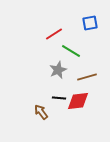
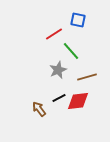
blue square: moved 12 px left, 3 px up; rotated 21 degrees clockwise
green line: rotated 18 degrees clockwise
black line: rotated 32 degrees counterclockwise
brown arrow: moved 2 px left, 3 px up
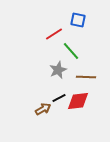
brown line: moved 1 px left; rotated 18 degrees clockwise
brown arrow: moved 4 px right; rotated 98 degrees clockwise
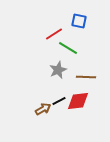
blue square: moved 1 px right, 1 px down
green line: moved 3 px left, 3 px up; rotated 18 degrees counterclockwise
black line: moved 3 px down
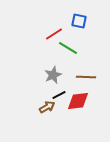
gray star: moved 5 px left, 5 px down
black line: moved 6 px up
brown arrow: moved 4 px right, 2 px up
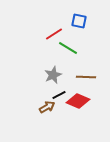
red diamond: rotated 30 degrees clockwise
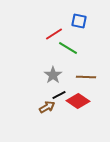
gray star: rotated 12 degrees counterclockwise
red diamond: rotated 10 degrees clockwise
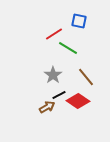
brown line: rotated 48 degrees clockwise
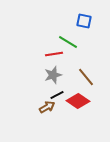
blue square: moved 5 px right
red line: moved 20 px down; rotated 24 degrees clockwise
green line: moved 6 px up
gray star: rotated 18 degrees clockwise
black line: moved 2 px left
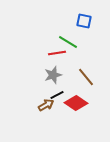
red line: moved 3 px right, 1 px up
red diamond: moved 2 px left, 2 px down
brown arrow: moved 1 px left, 2 px up
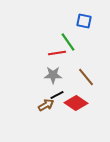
green line: rotated 24 degrees clockwise
gray star: rotated 18 degrees clockwise
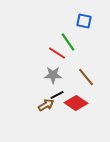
red line: rotated 42 degrees clockwise
